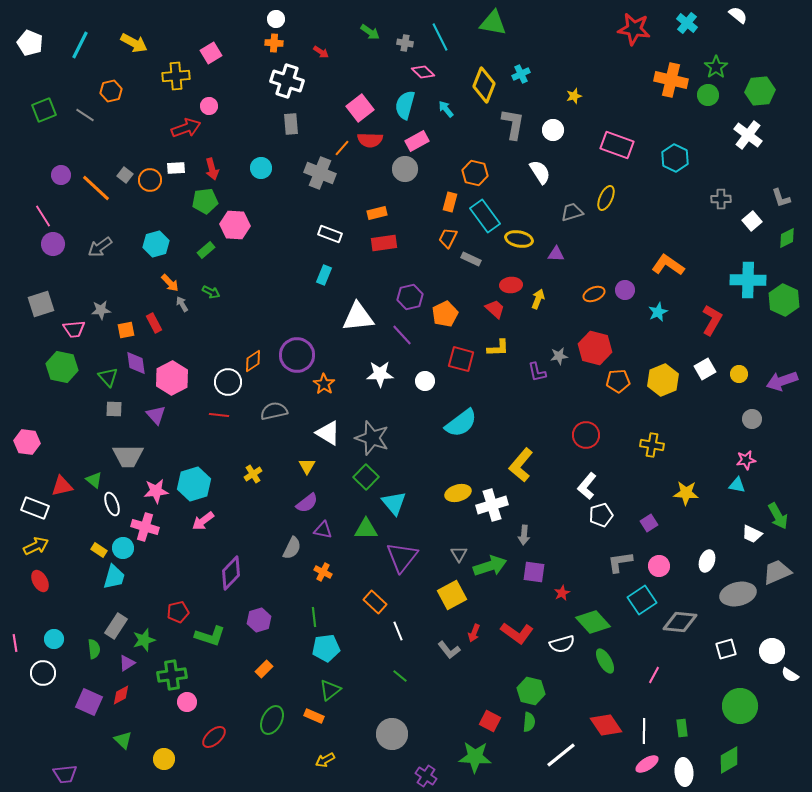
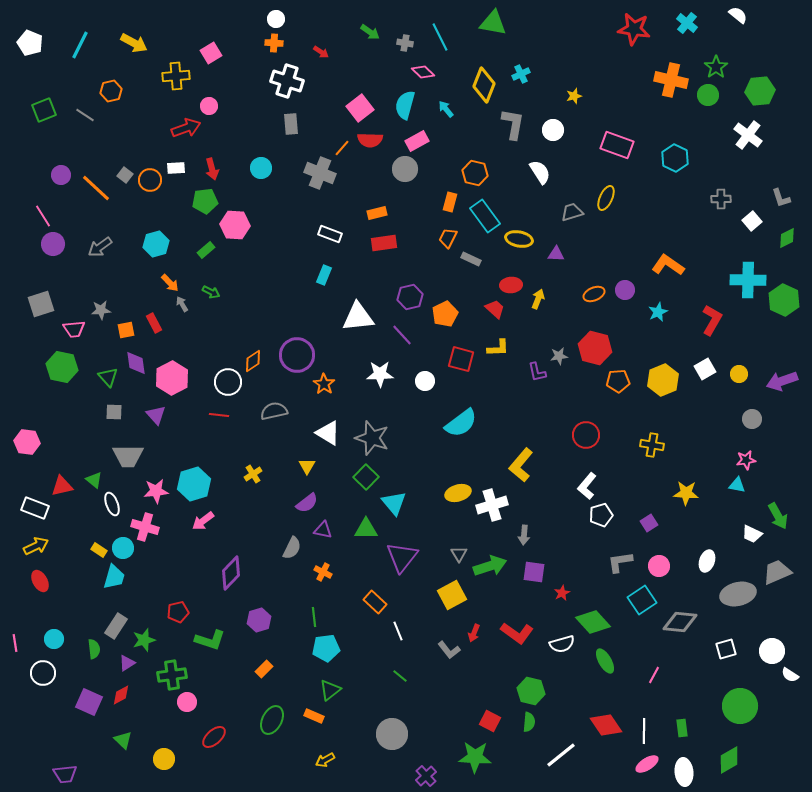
gray square at (114, 409): moved 3 px down
green L-shape at (210, 636): moved 4 px down
purple cross at (426, 776): rotated 15 degrees clockwise
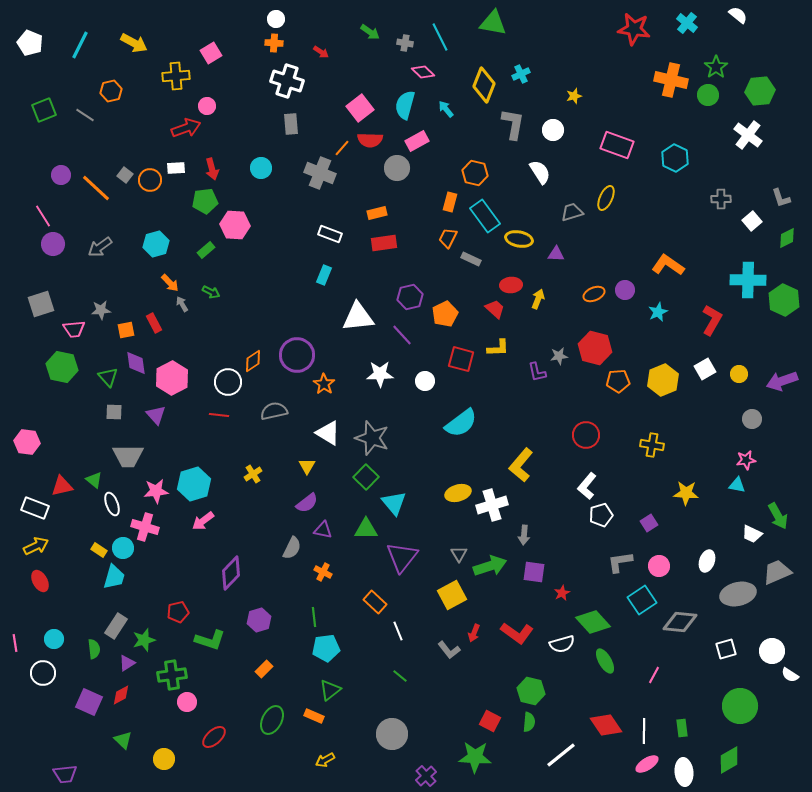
pink circle at (209, 106): moved 2 px left
gray circle at (405, 169): moved 8 px left, 1 px up
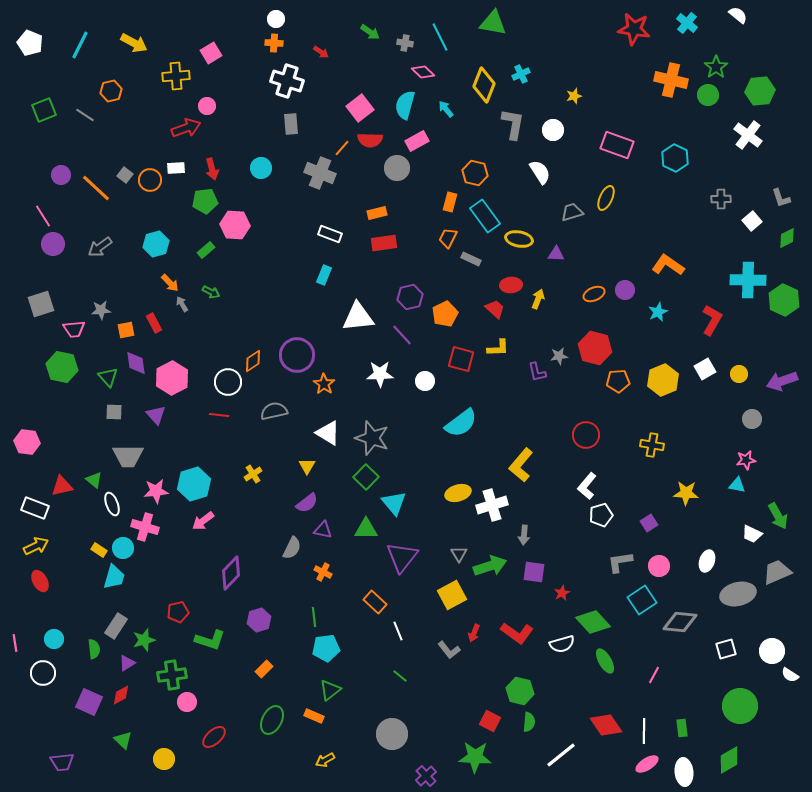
green hexagon at (531, 691): moved 11 px left
purple trapezoid at (65, 774): moved 3 px left, 12 px up
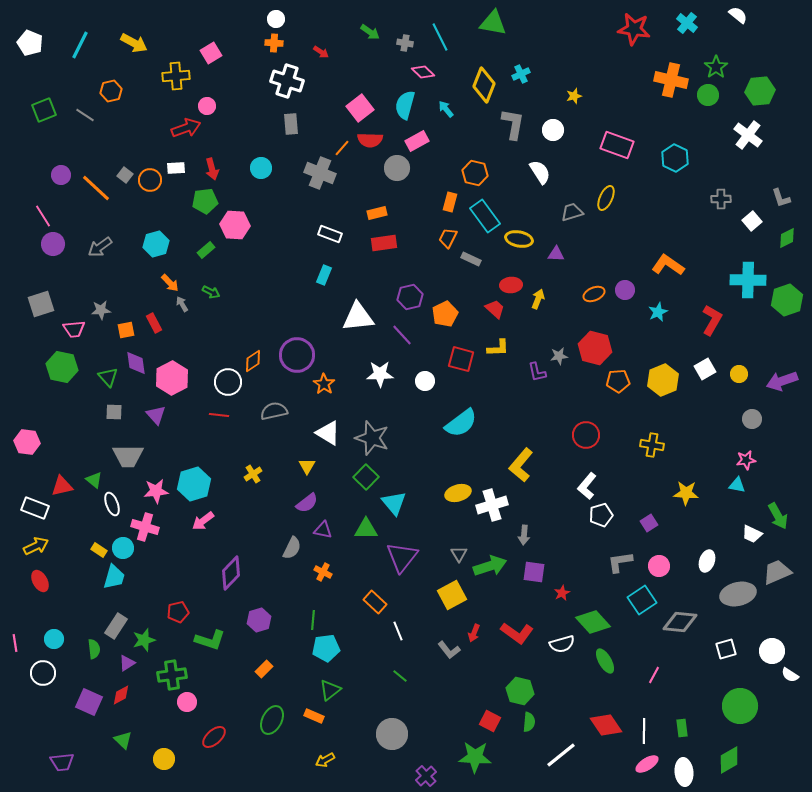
green hexagon at (784, 300): moved 3 px right; rotated 16 degrees clockwise
green line at (314, 617): moved 1 px left, 3 px down; rotated 12 degrees clockwise
